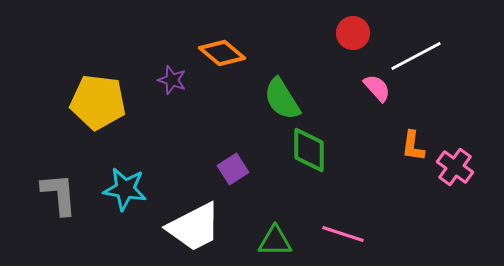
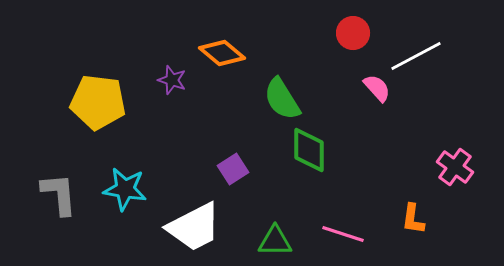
orange L-shape: moved 73 px down
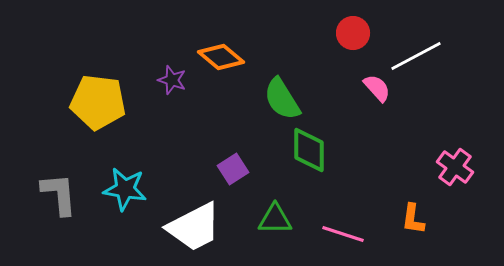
orange diamond: moved 1 px left, 4 px down
green triangle: moved 22 px up
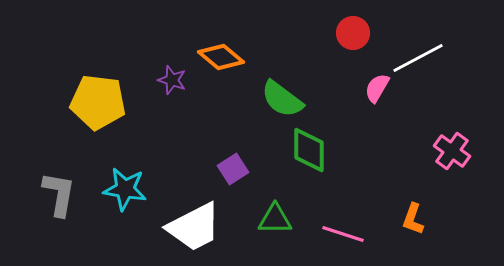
white line: moved 2 px right, 2 px down
pink semicircle: rotated 108 degrees counterclockwise
green semicircle: rotated 21 degrees counterclockwise
pink cross: moved 3 px left, 16 px up
gray L-shape: rotated 15 degrees clockwise
orange L-shape: rotated 12 degrees clockwise
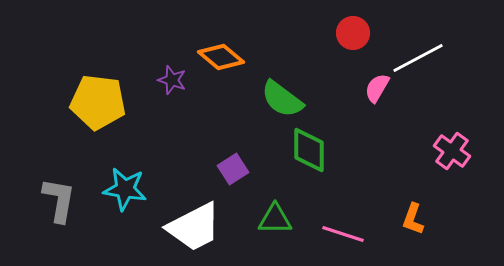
gray L-shape: moved 6 px down
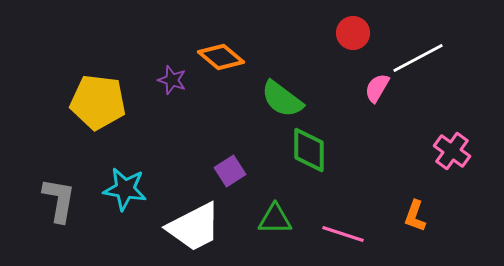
purple square: moved 3 px left, 2 px down
orange L-shape: moved 2 px right, 3 px up
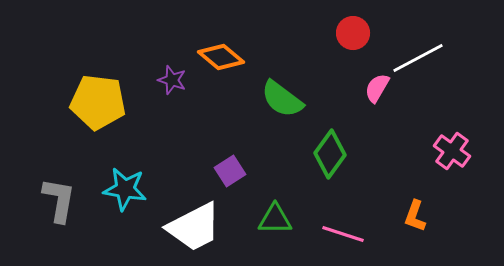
green diamond: moved 21 px right, 4 px down; rotated 36 degrees clockwise
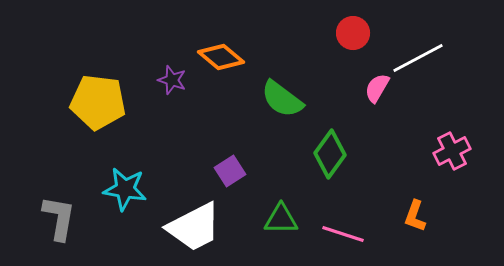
pink cross: rotated 27 degrees clockwise
gray L-shape: moved 18 px down
green triangle: moved 6 px right
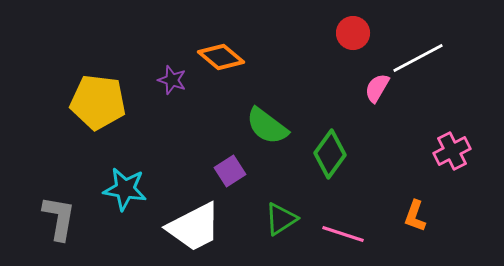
green semicircle: moved 15 px left, 27 px down
green triangle: rotated 33 degrees counterclockwise
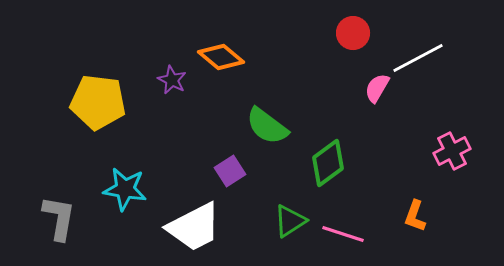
purple star: rotated 8 degrees clockwise
green diamond: moved 2 px left, 9 px down; rotated 18 degrees clockwise
green triangle: moved 9 px right, 2 px down
